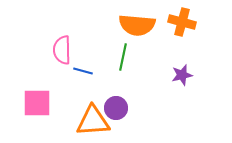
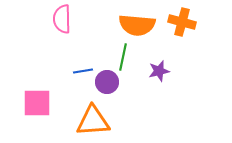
pink semicircle: moved 31 px up
blue line: rotated 24 degrees counterclockwise
purple star: moved 23 px left, 4 px up
purple circle: moved 9 px left, 26 px up
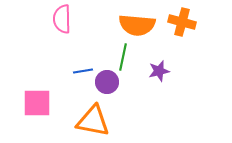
orange triangle: rotated 15 degrees clockwise
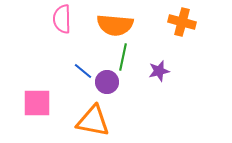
orange semicircle: moved 22 px left
blue line: rotated 48 degrees clockwise
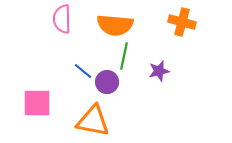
green line: moved 1 px right, 1 px up
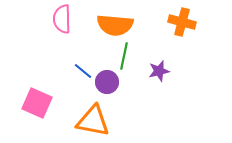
pink square: rotated 24 degrees clockwise
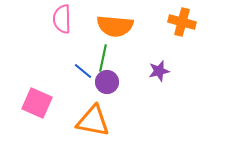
orange semicircle: moved 1 px down
green line: moved 21 px left, 2 px down
